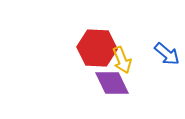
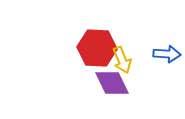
blue arrow: rotated 36 degrees counterclockwise
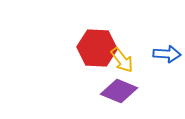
yellow arrow: rotated 16 degrees counterclockwise
purple diamond: moved 7 px right, 8 px down; rotated 42 degrees counterclockwise
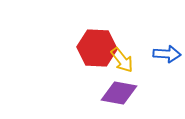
purple diamond: moved 2 px down; rotated 12 degrees counterclockwise
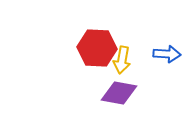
yellow arrow: rotated 48 degrees clockwise
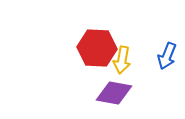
blue arrow: moved 2 px down; rotated 108 degrees clockwise
purple diamond: moved 5 px left
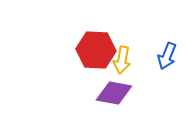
red hexagon: moved 1 px left, 2 px down
